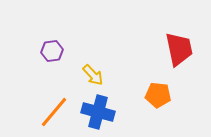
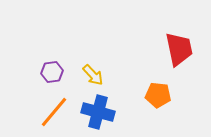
purple hexagon: moved 21 px down
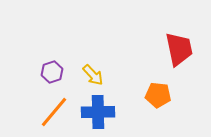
purple hexagon: rotated 10 degrees counterclockwise
blue cross: rotated 16 degrees counterclockwise
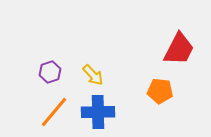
red trapezoid: rotated 39 degrees clockwise
purple hexagon: moved 2 px left
orange pentagon: moved 2 px right, 4 px up
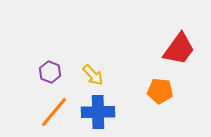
red trapezoid: rotated 9 degrees clockwise
purple hexagon: rotated 20 degrees counterclockwise
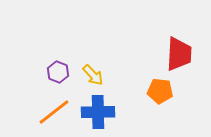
red trapezoid: moved 5 px down; rotated 33 degrees counterclockwise
purple hexagon: moved 8 px right
orange line: rotated 12 degrees clockwise
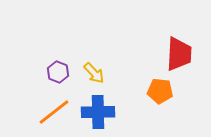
yellow arrow: moved 1 px right, 2 px up
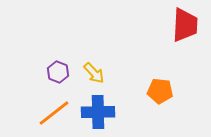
red trapezoid: moved 6 px right, 29 px up
orange line: moved 1 px down
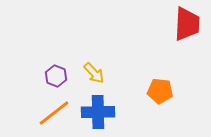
red trapezoid: moved 2 px right, 1 px up
purple hexagon: moved 2 px left, 4 px down
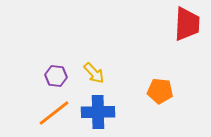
purple hexagon: rotated 15 degrees counterclockwise
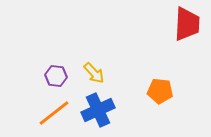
blue cross: moved 2 px up; rotated 24 degrees counterclockwise
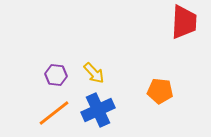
red trapezoid: moved 3 px left, 2 px up
purple hexagon: moved 1 px up
